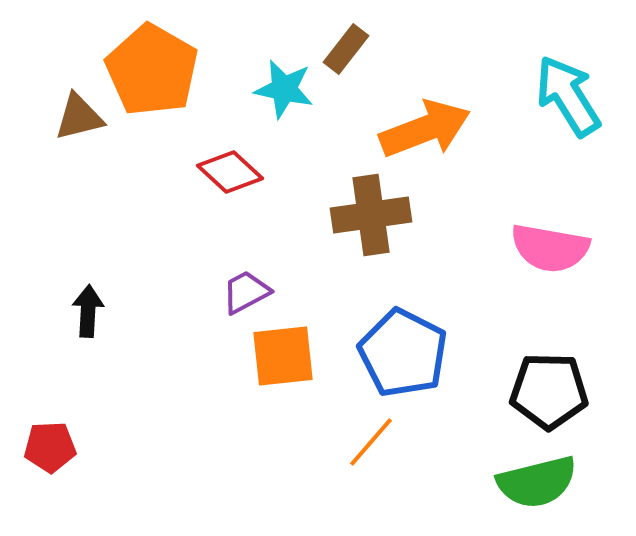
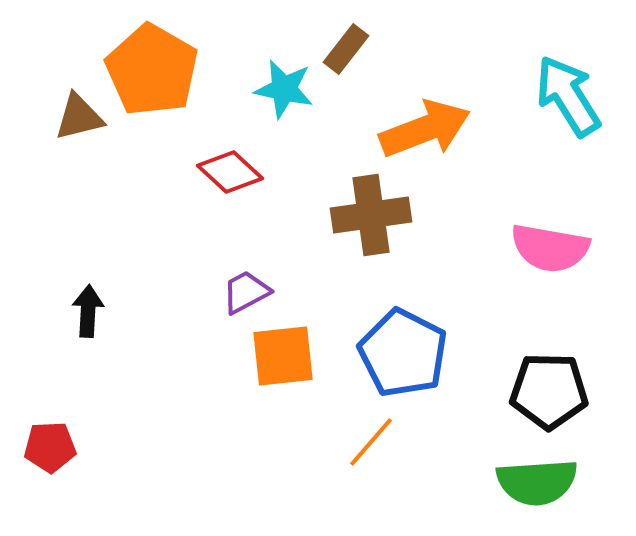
green semicircle: rotated 10 degrees clockwise
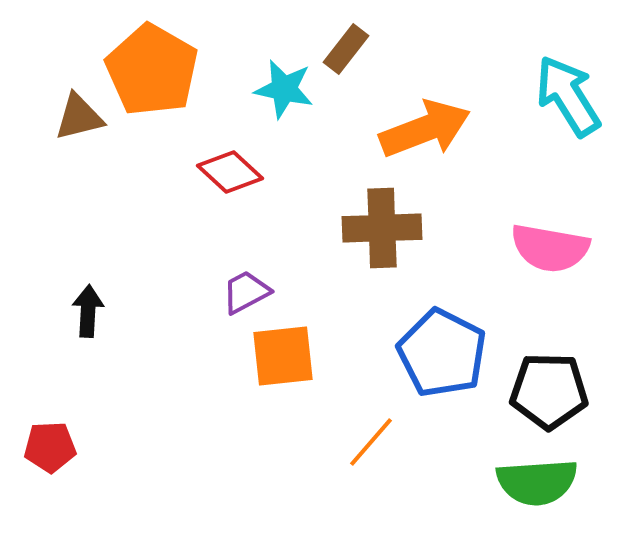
brown cross: moved 11 px right, 13 px down; rotated 6 degrees clockwise
blue pentagon: moved 39 px right
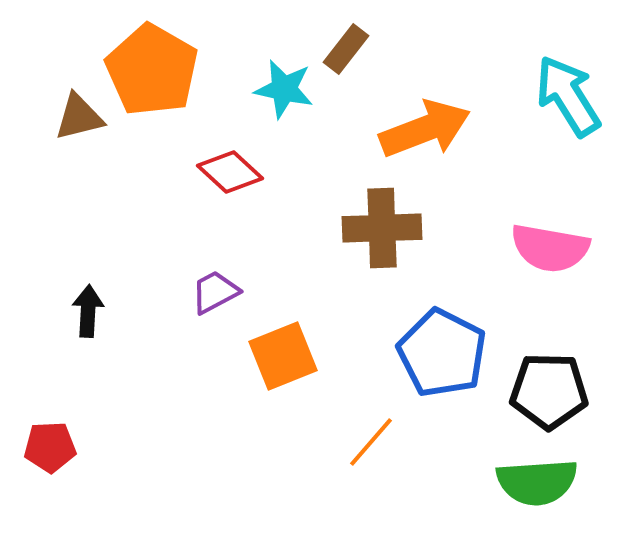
purple trapezoid: moved 31 px left
orange square: rotated 16 degrees counterclockwise
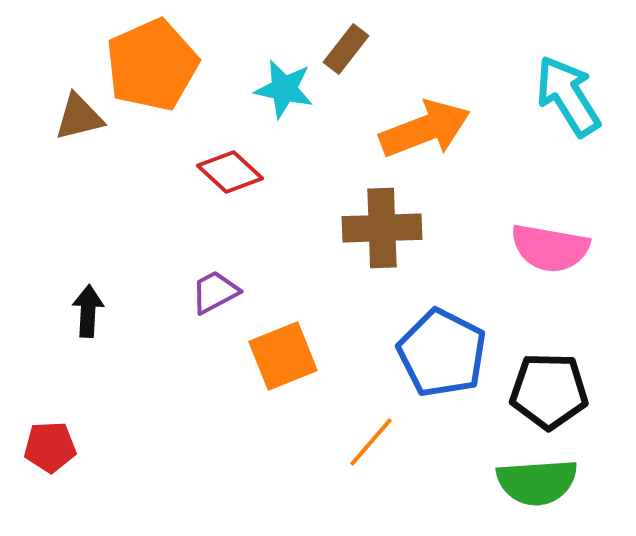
orange pentagon: moved 5 px up; rotated 18 degrees clockwise
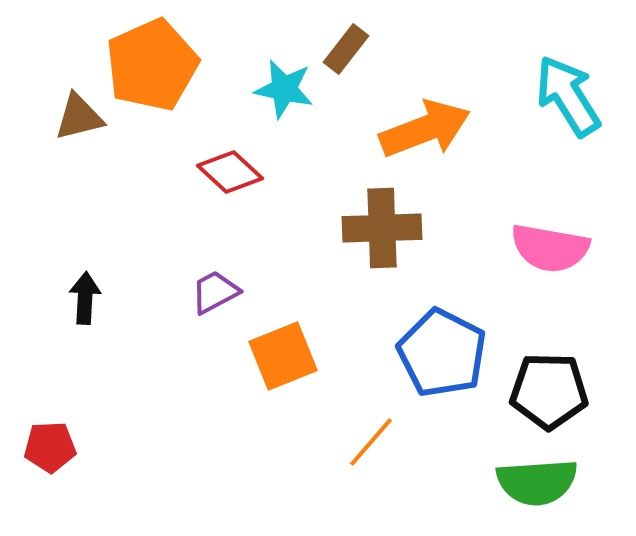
black arrow: moved 3 px left, 13 px up
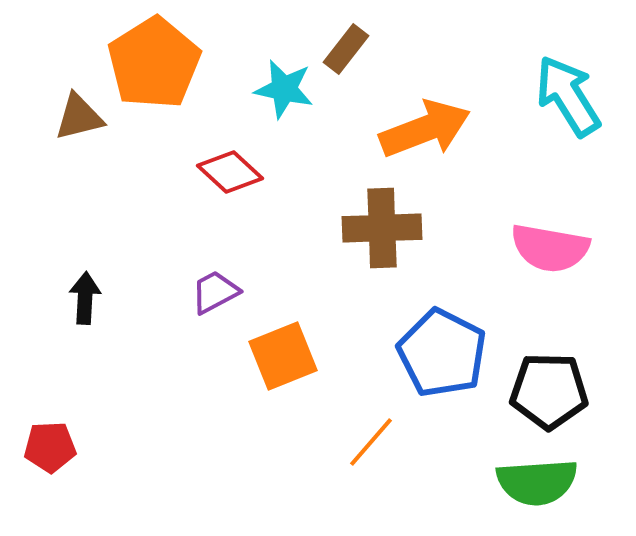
orange pentagon: moved 2 px right, 2 px up; rotated 8 degrees counterclockwise
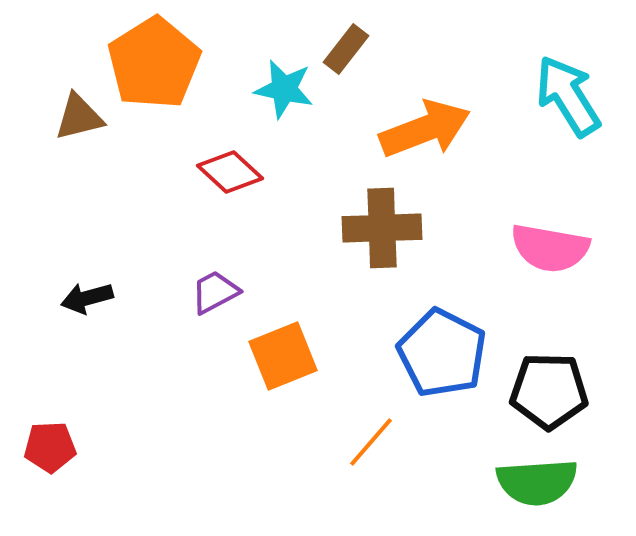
black arrow: moved 2 px right; rotated 108 degrees counterclockwise
